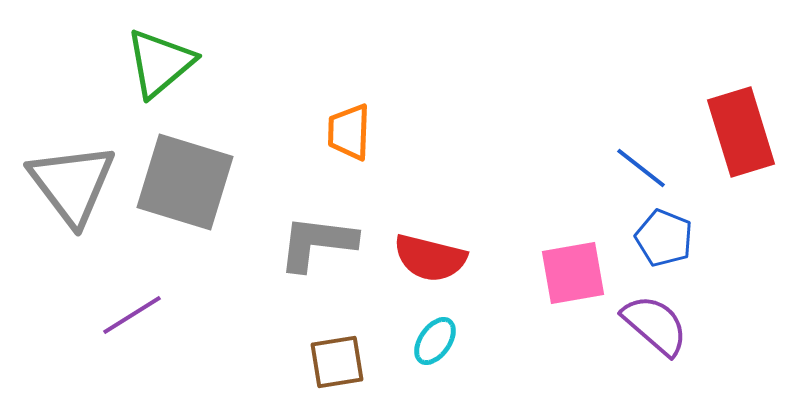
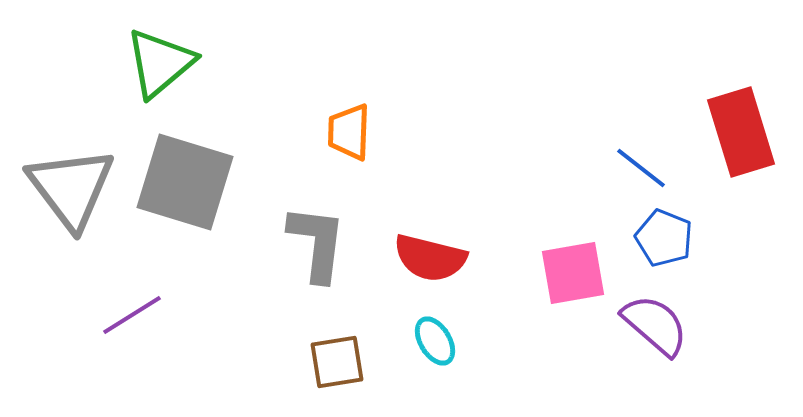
gray triangle: moved 1 px left, 4 px down
gray L-shape: rotated 90 degrees clockwise
cyan ellipse: rotated 66 degrees counterclockwise
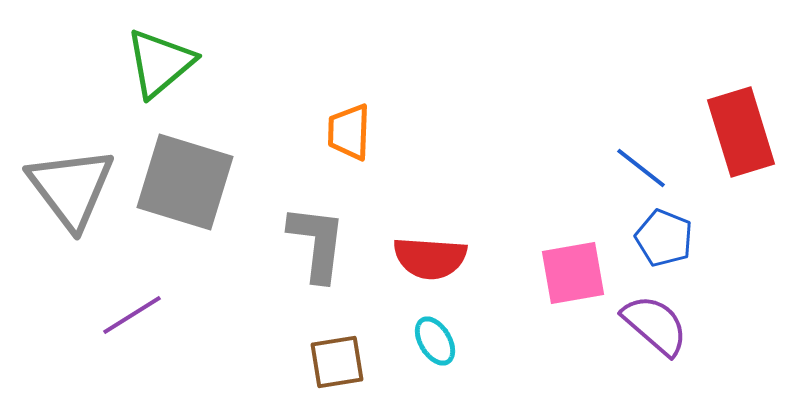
red semicircle: rotated 10 degrees counterclockwise
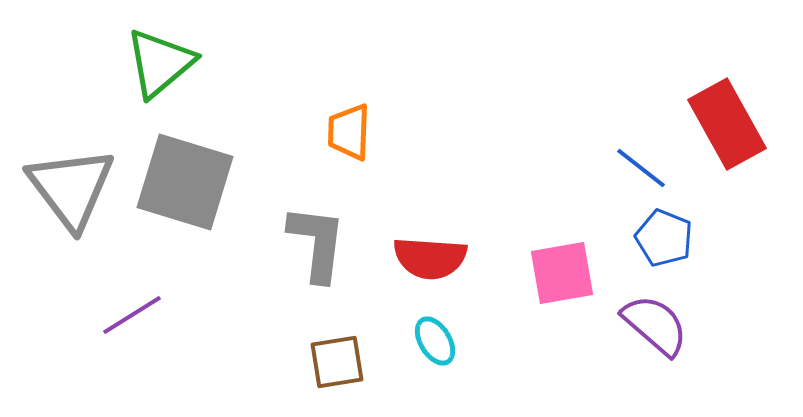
red rectangle: moved 14 px left, 8 px up; rotated 12 degrees counterclockwise
pink square: moved 11 px left
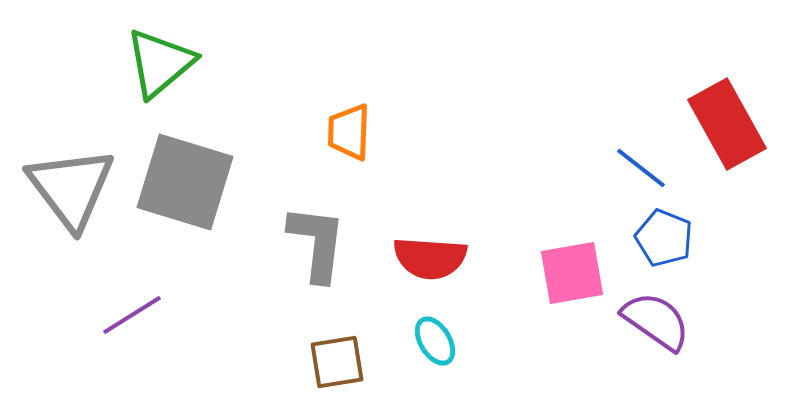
pink square: moved 10 px right
purple semicircle: moved 1 px right, 4 px up; rotated 6 degrees counterclockwise
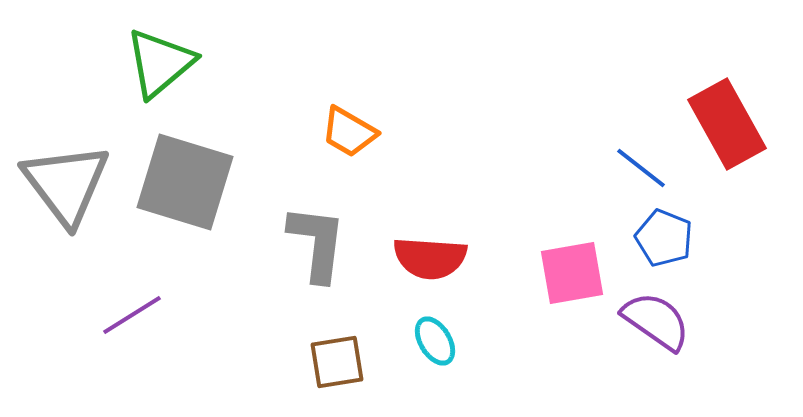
orange trapezoid: rotated 62 degrees counterclockwise
gray triangle: moved 5 px left, 4 px up
